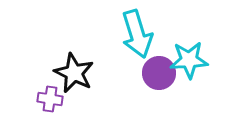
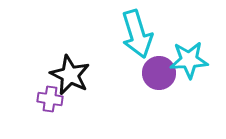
black star: moved 4 px left, 2 px down
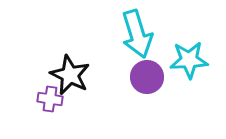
purple circle: moved 12 px left, 4 px down
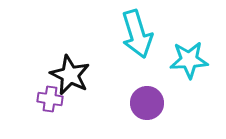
purple circle: moved 26 px down
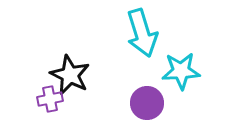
cyan arrow: moved 5 px right, 1 px up
cyan star: moved 8 px left, 11 px down
purple cross: rotated 20 degrees counterclockwise
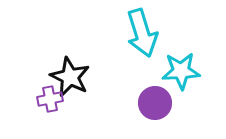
black star: moved 2 px down
purple circle: moved 8 px right
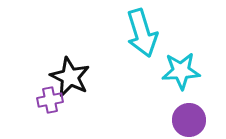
purple cross: moved 1 px down
purple circle: moved 34 px right, 17 px down
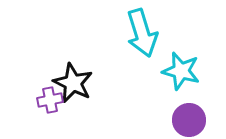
cyan star: rotated 18 degrees clockwise
black star: moved 3 px right, 6 px down
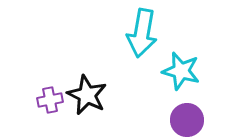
cyan arrow: rotated 27 degrees clockwise
black star: moved 14 px right, 12 px down
purple circle: moved 2 px left
